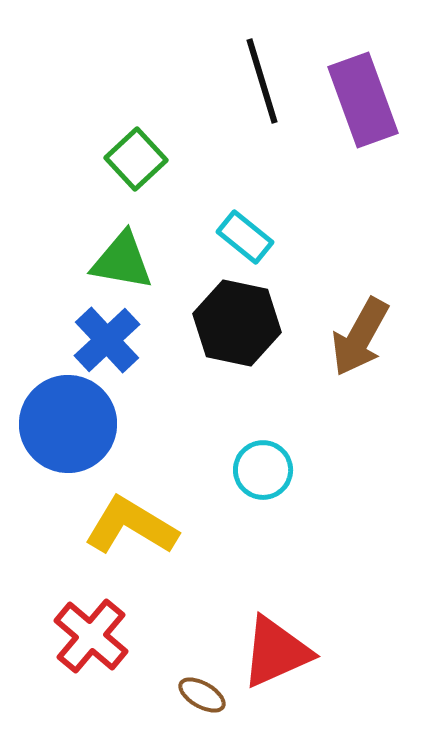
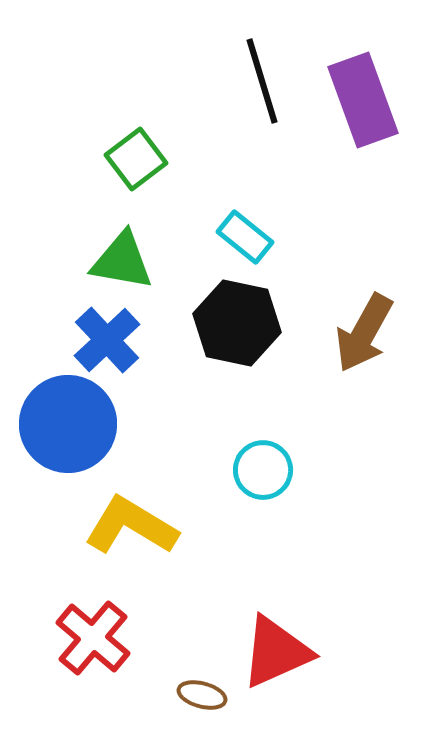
green square: rotated 6 degrees clockwise
brown arrow: moved 4 px right, 4 px up
red cross: moved 2 px right, 2 px down
brown ellipse: rotated 15 degrees counterclockwise
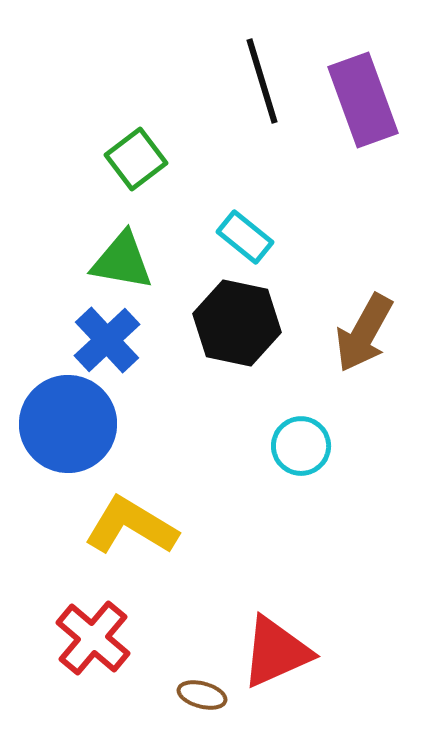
cyan circle: moved 38 px right, 24 px up
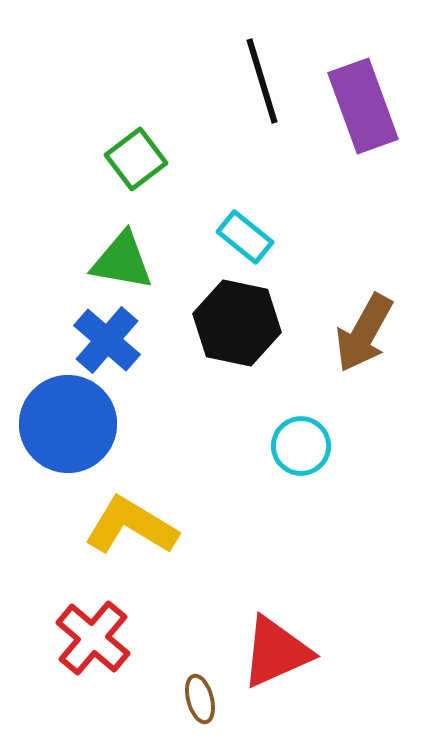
purple rectangle: moved 6 px down
blue cross: rotated 6 degrees counterclockwise
brown ellipse: moved 2 px left, 4 px down; rotated 60 degrees clockwise
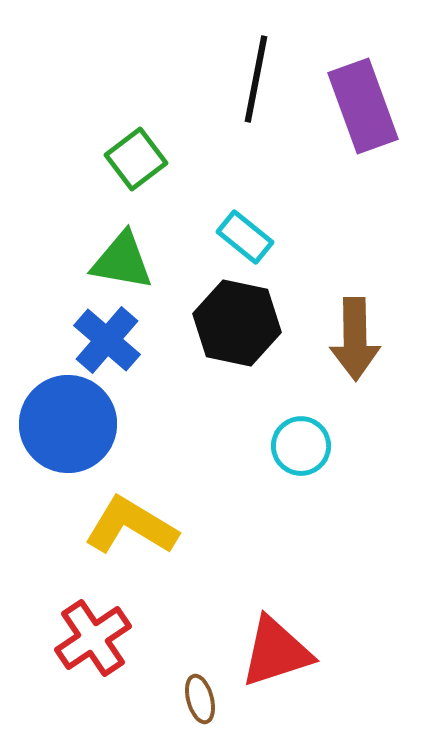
black line: moved 6 px left, 2 px up; rotated 28 degrees clockwise
brown arrow: moved 9 px left, 6 px down; rotated 30 degrees counterclockwise
red cross: rotated 16 degrees clockwise
red triangle: rotated 6 degrees clockwise
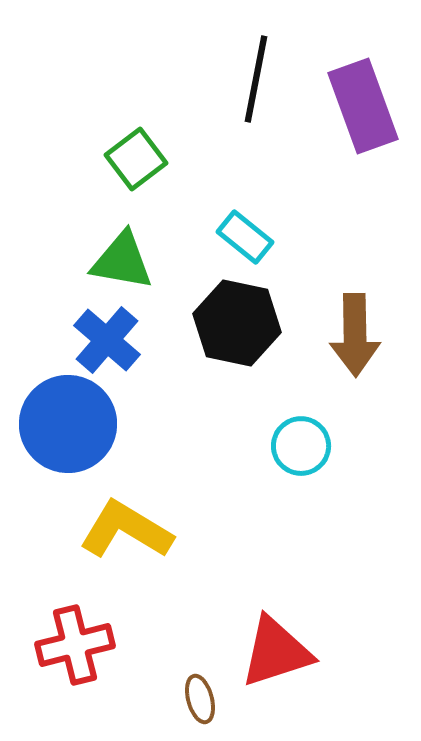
brown arrow: moved 4 px up
yellow L-shape: moved 5 px left, 4 px down
red cross: moved 18 px left, 7 px down; rotated 20 degrees clockwise
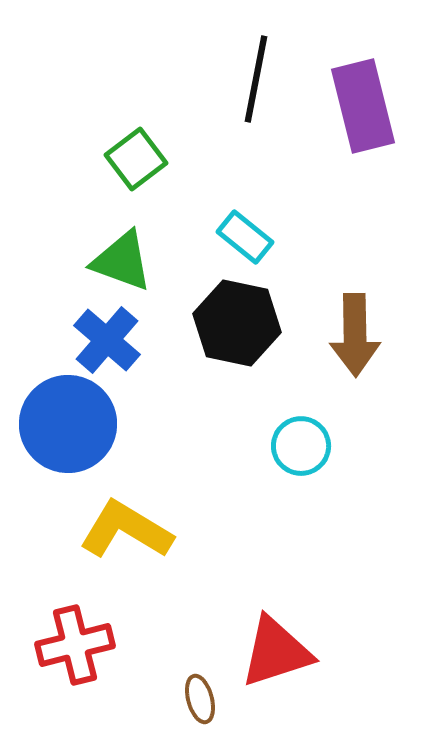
purple rectangle: rotated 6 degrees clockwise
green triangle: rotated 10 degrees clockwise
